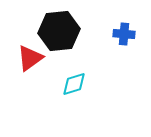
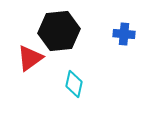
cyan diamond: rotated 60 degrees counterclockwise
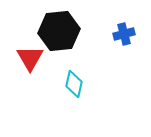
blue cross: rotated 20 degrees counterclockwise
red triangle: rotated 24 degrees counterclockwise
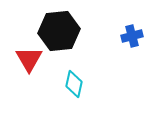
blue cross: moved 8 px right, 2 px down
red triangle: moved 1 px left, 1 px down
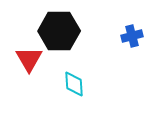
black hexagon: rotated 6 degrees clockwise
cyan diamond: rotated 16 degrees counterclockwise
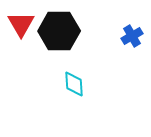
blue cross: rotated 15 degrees counterclockwise
red triangle: moved 8 px left, 35 px up
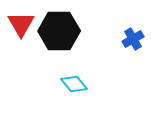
blue cross: moved 1 px right, 3 px down
cyan diamond: rotated 36 degrees counterclockwise
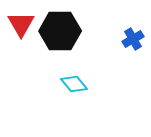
black hexagon: moved 1 px right
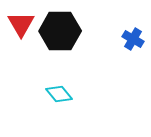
blue cross: rotated 30 degrees counterclockwise
cyan diamond: moved 15 px left, 10 px down
